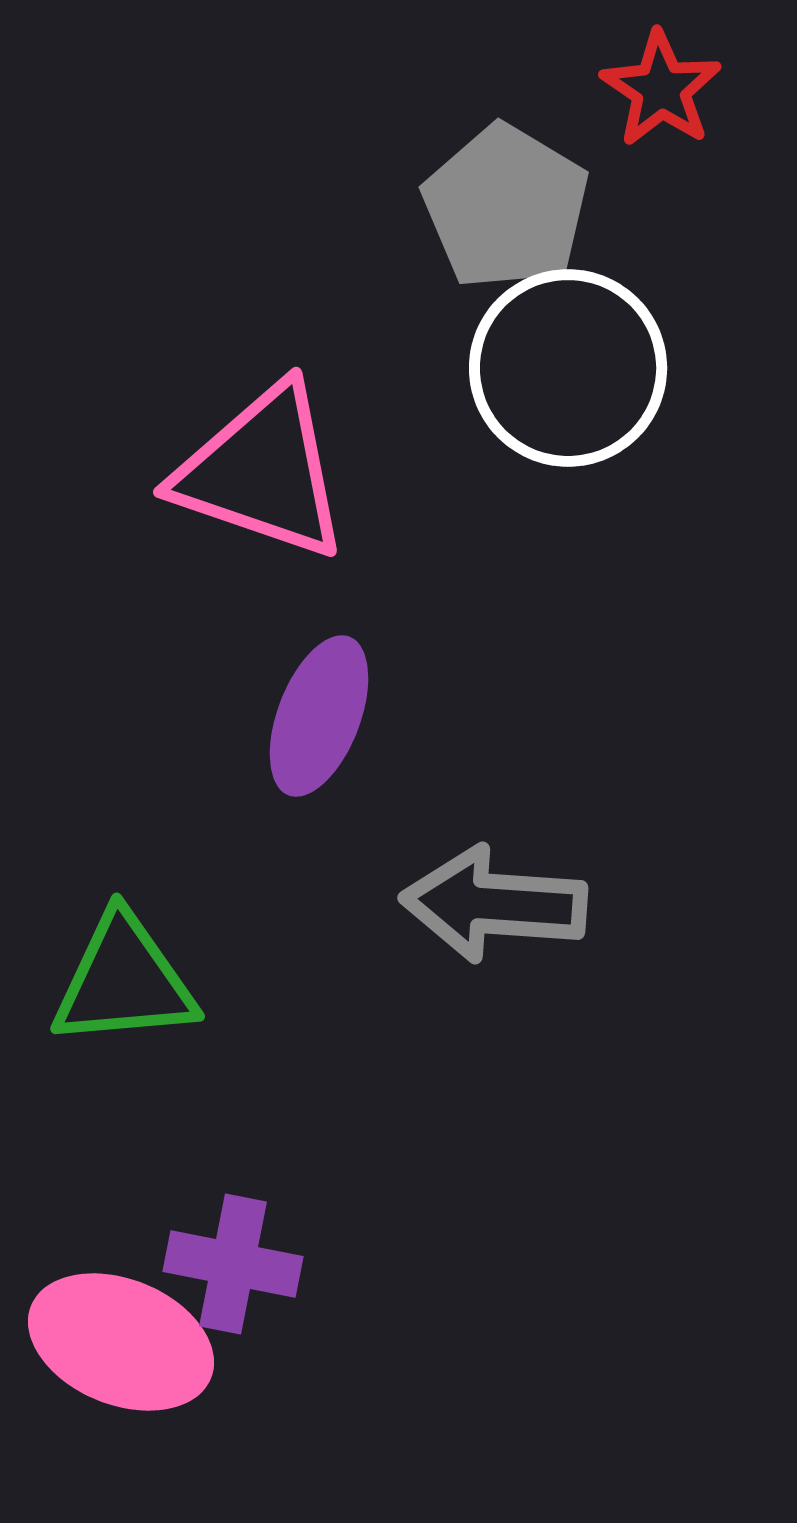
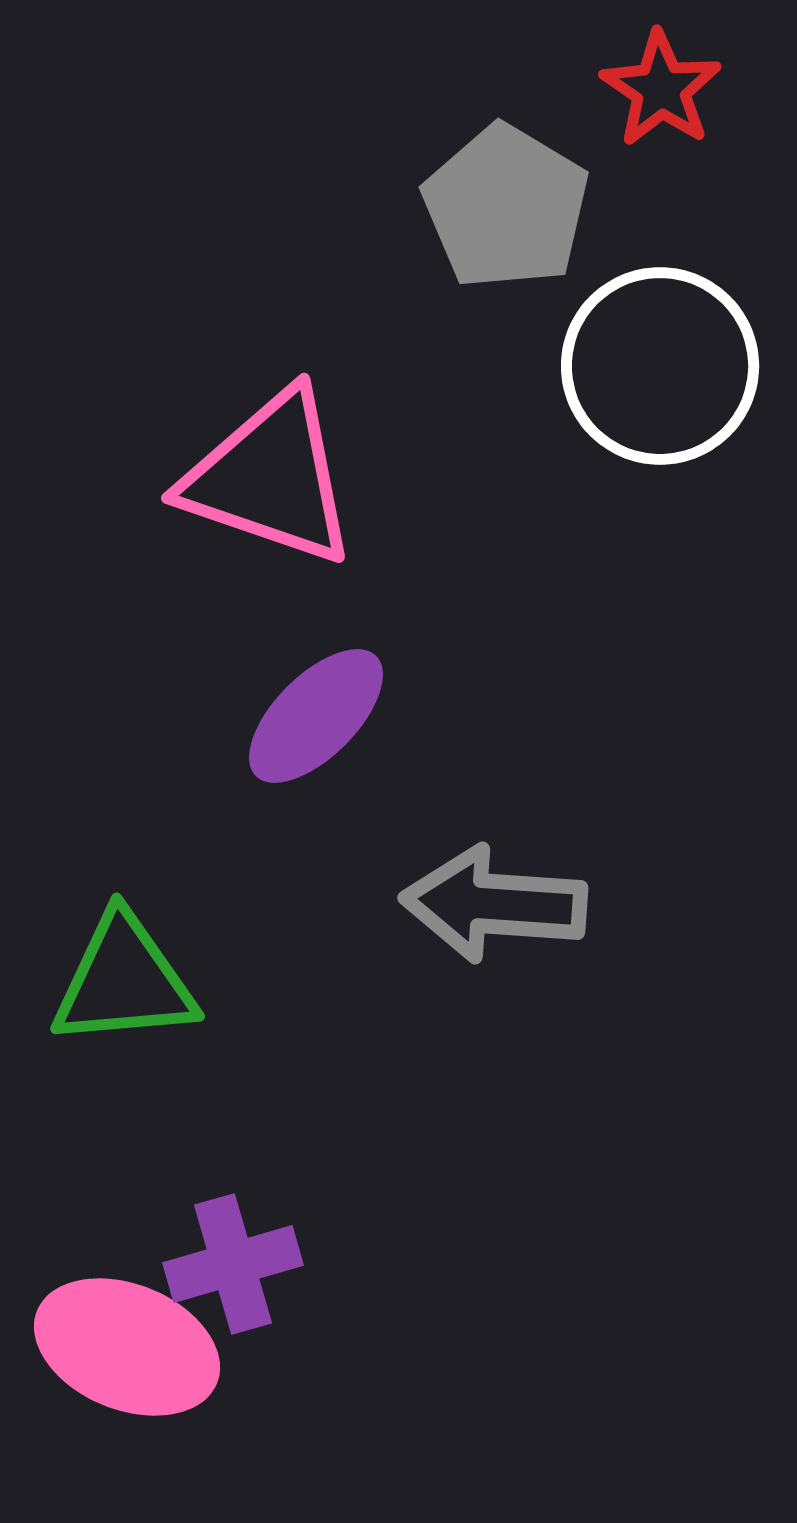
white circle: moved 92 px right, 2 px up
pink triangle: moved 8 px right, 6 px down
purple ellipse: moved 3 px left; rotated 24 degrees clockwise
purple cross: rotated 27 degrees counterclockwise
pink ellipse: moved 6 px right, 5 px down
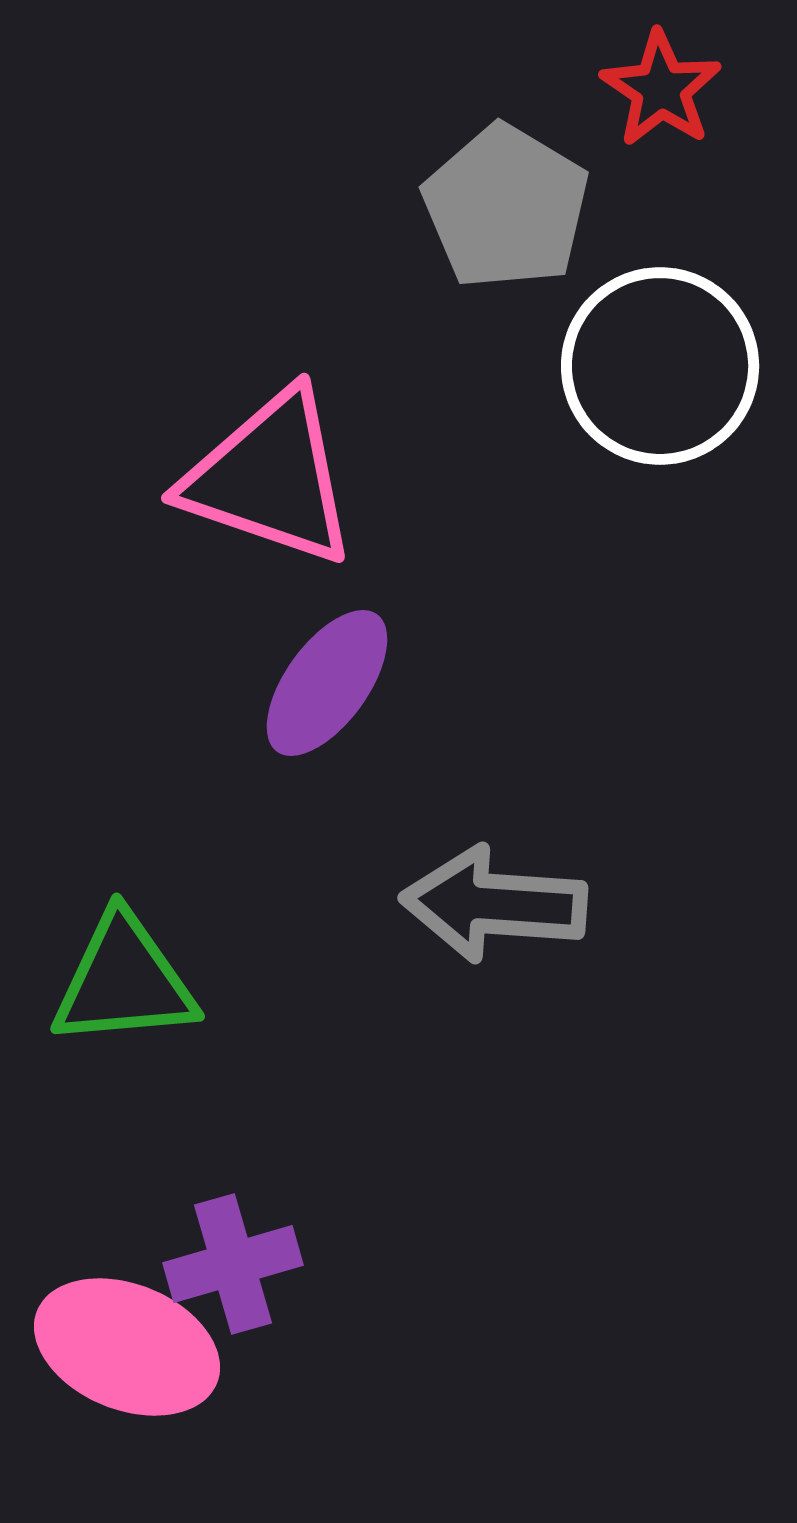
purple ellipse: moved 11 px right, 33 px up; rotated 9 degrees counterclockwise
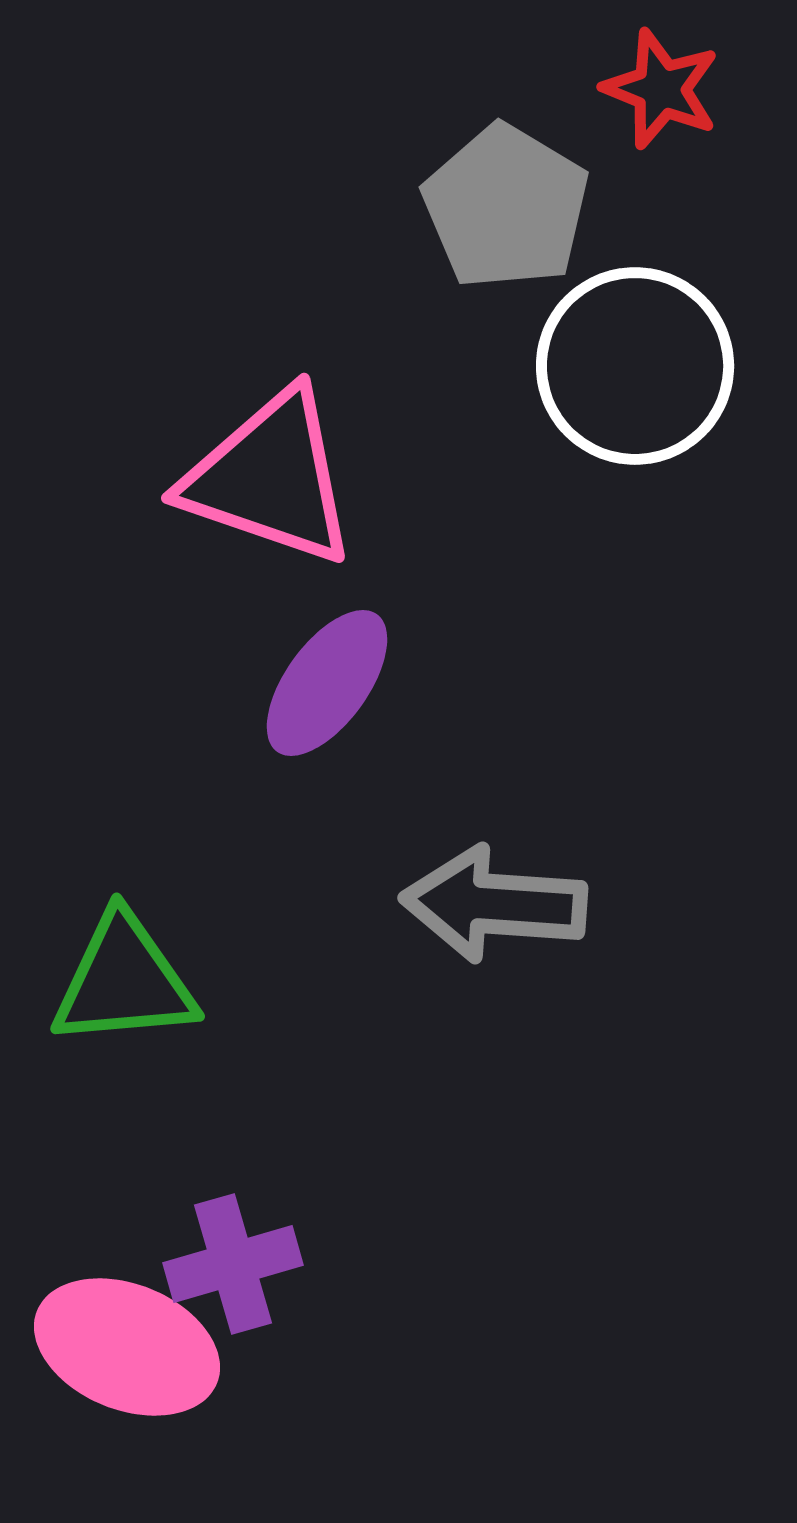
red star: rotated 12 degrees counterclockwise
white circle: moved 25 px left
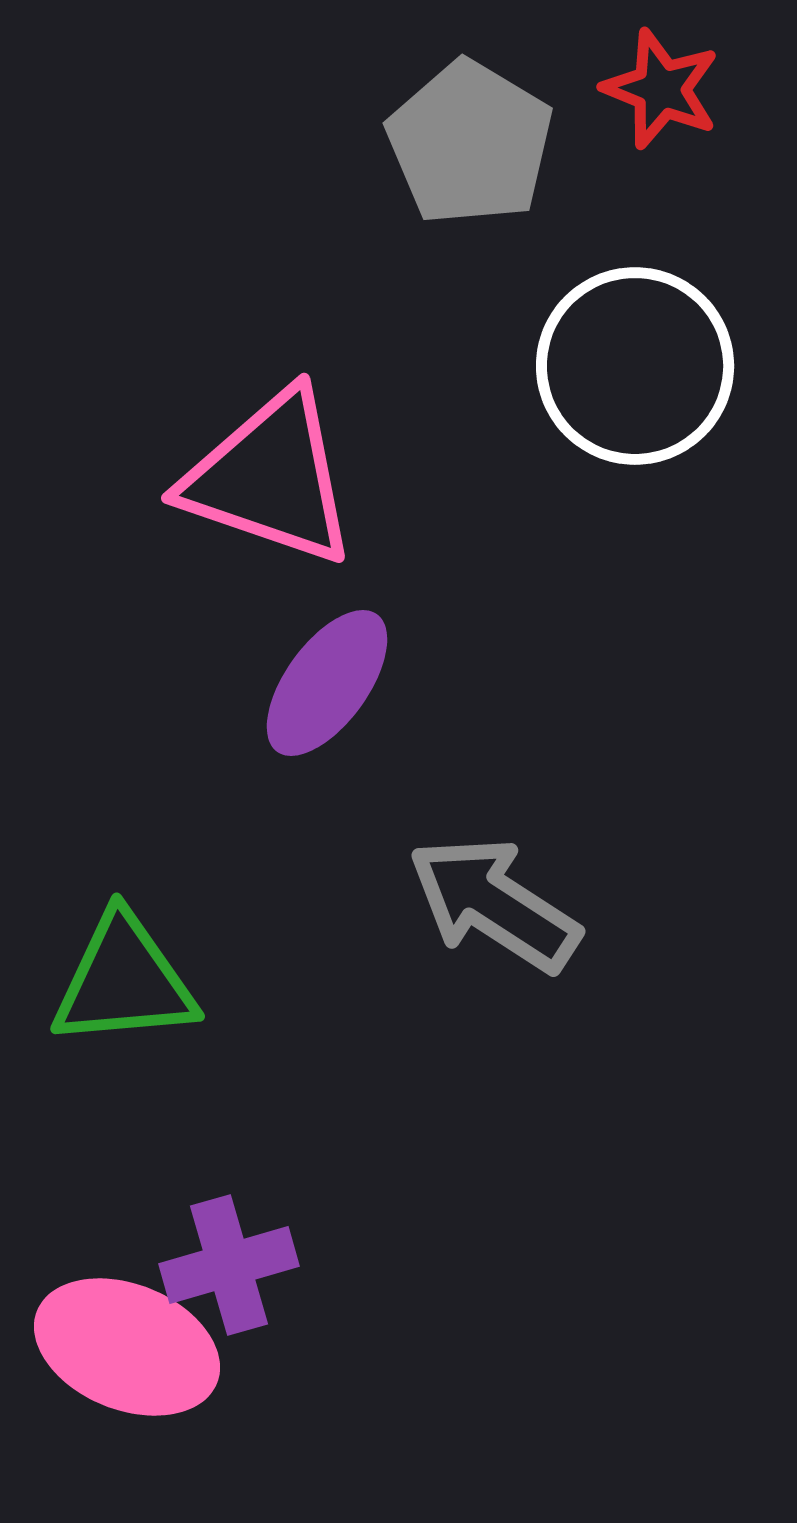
gray pentagon: moved 36 px left, 64 px up
gray arrow: rotated 29 degrees clockwise
purple cross: moved 4 px left, 1 px down
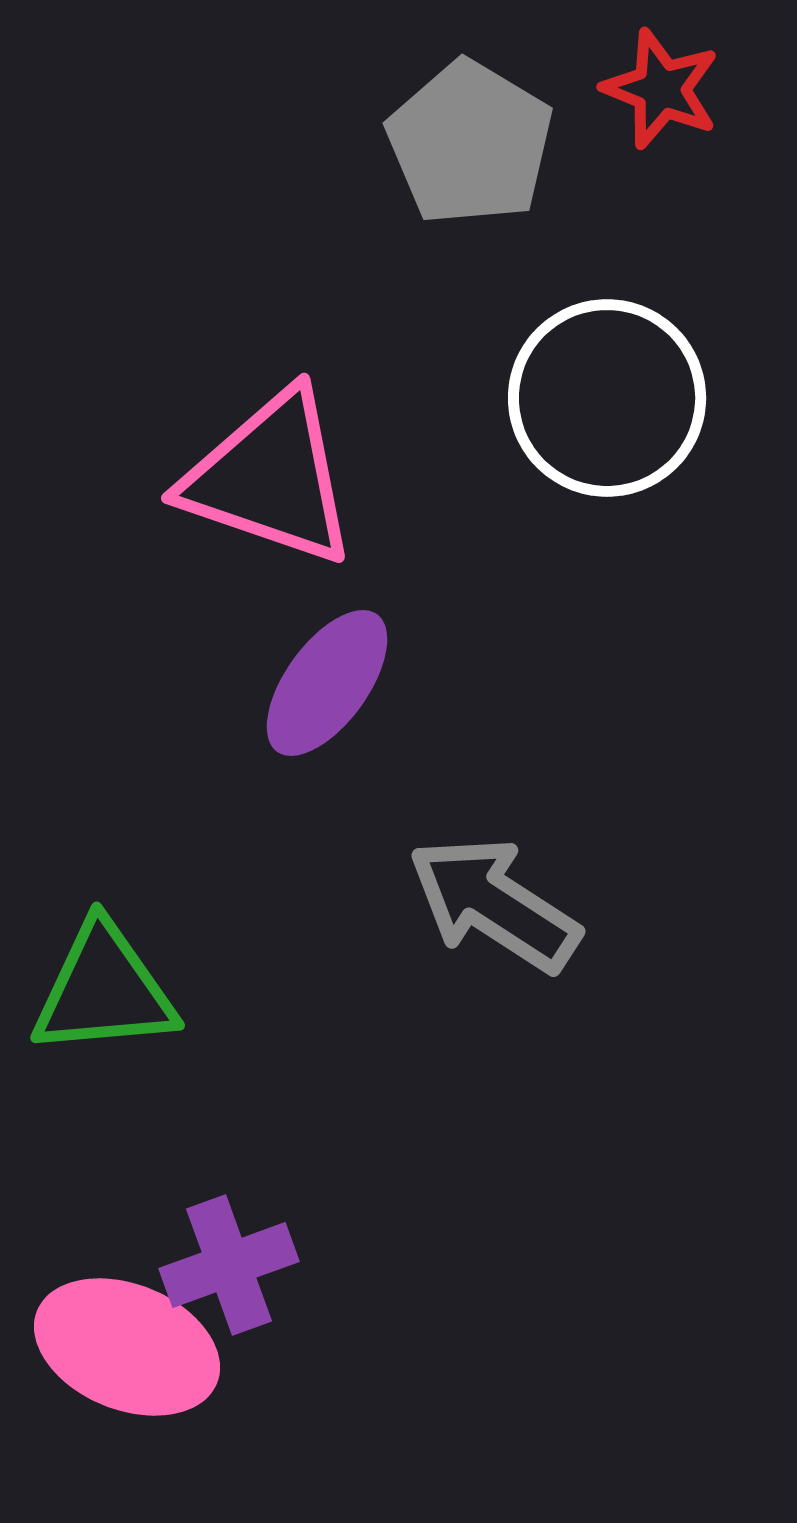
white circle: moved 28 px left, 32 px down
green triangle: moved 20 px left, 9 px down
purple cross: rotated 4 degrees counterclockwise
